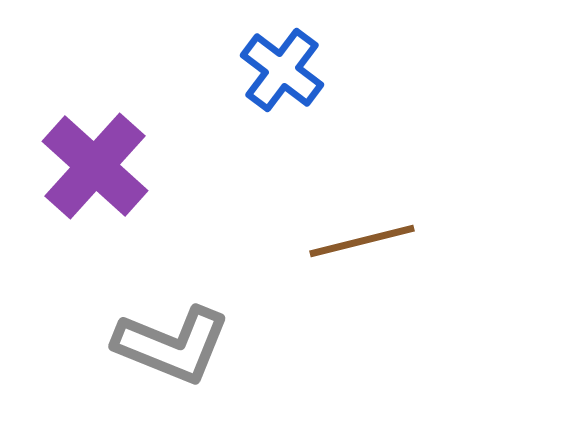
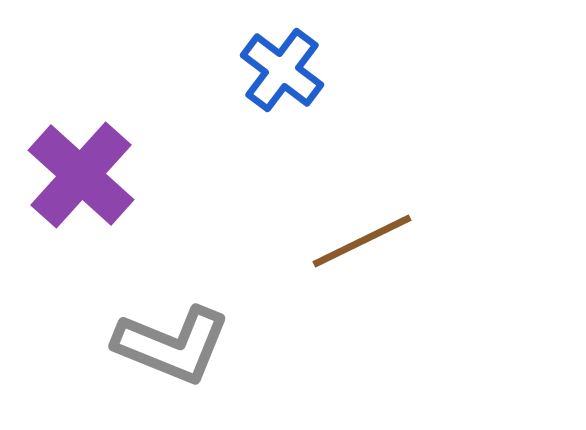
purple cross: moved 14 px left, 9 px down
brown line: rotated 12 degrees counterclockwise
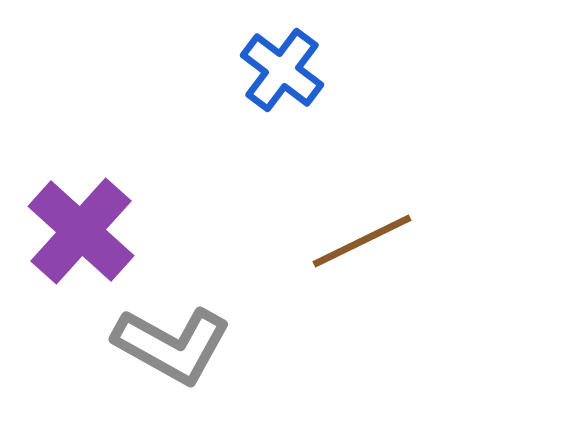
purple cross: moved 56 px down
gray L-shape: rotated 7 degrees clockwise
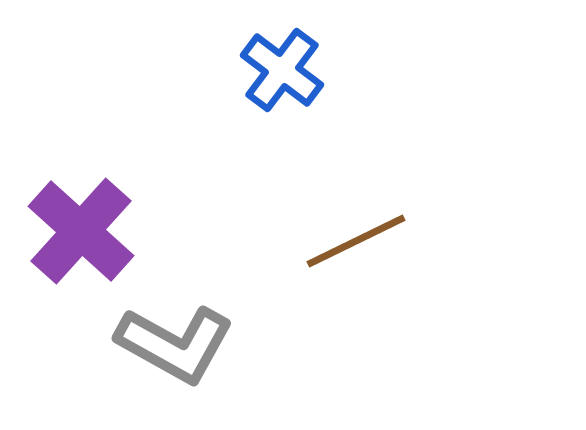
brown line: moved 6 px left
gray L-shape: moved 3 px right, 1 px up
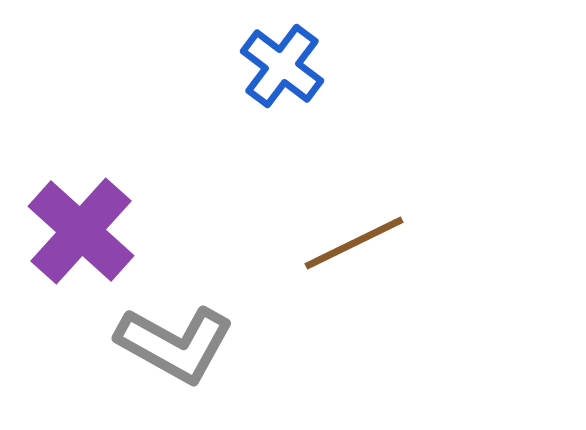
blue cross: moved 4 px up
brown line: moved 2 px left, 2 px down
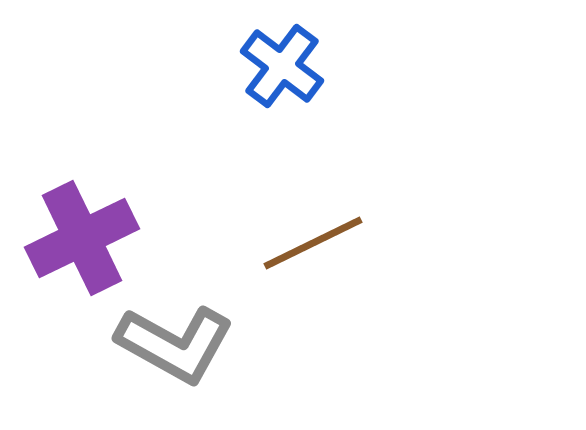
purple cross: moved 1 px right, 7 px down; rotated 22 degrees clockwise
brown line: moved 41 px left
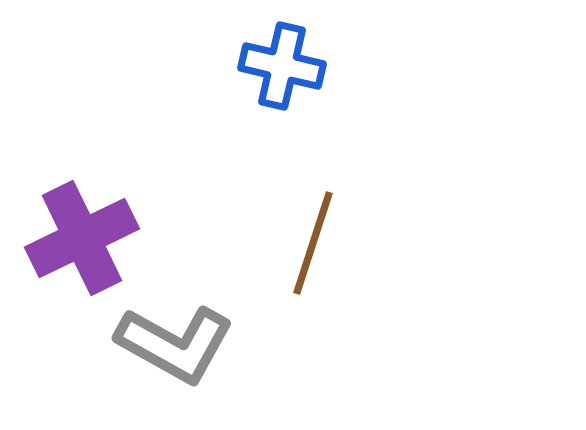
blue cross: rotated 24 degrees counterclockwise
brown line: rotated 46 degrees counterclockwise
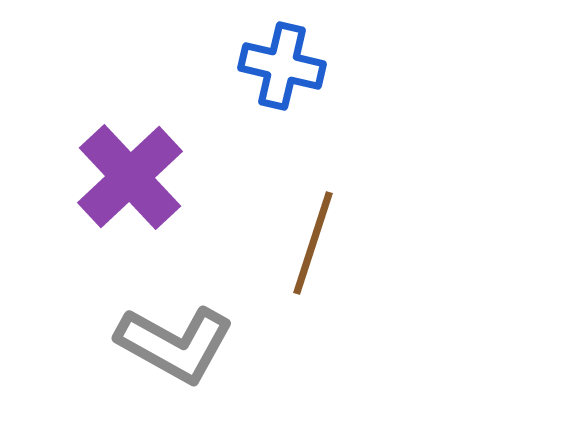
purple cross: moved 48 px right, 61 px up; rotated 17 degrees counterclockwise
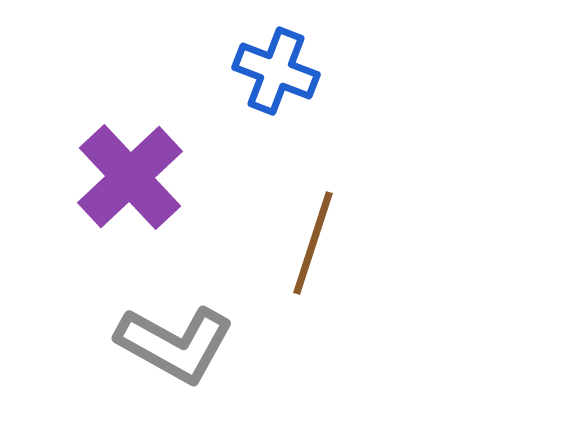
blue cross: moved 6 px left, 5 px down; rotated 8 degrees clockwise
